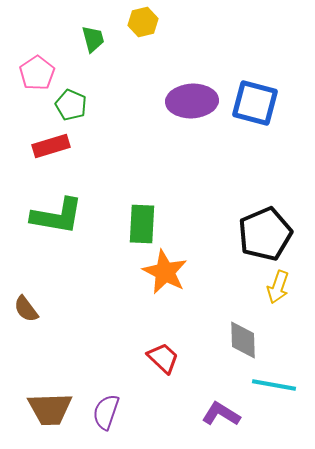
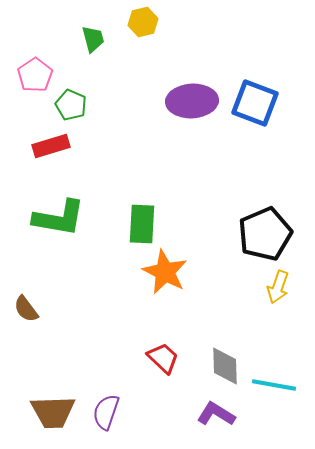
pink pentagon: moved 2 px left, 2 px down
blue square: rotated 6 degrees clockwise
green L-shape: moved 2 px right, 2 px down
gray diamond: moved 18 px left, 26 px down
brown trapezoid: moved 3 px right, 3 px down
purple L-shape: moved 5 px left
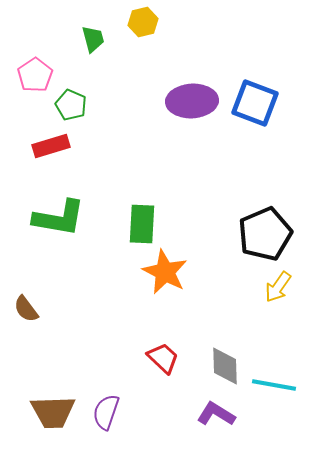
yellow arrow: rotated 16 degrees clockwise
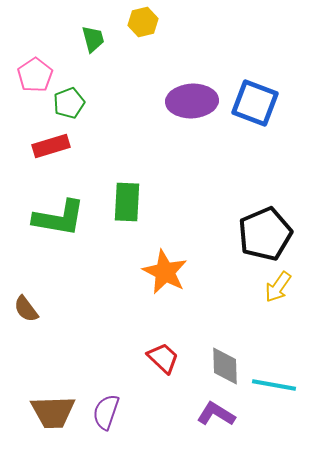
green pentagon: moved 2 px left, 2 px up; rotated 28 degrees clockwise
green rectangle: moved 15 px left, 22 px up
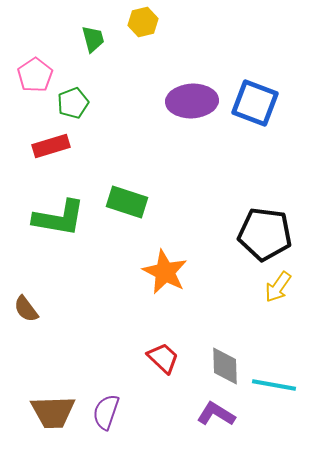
green pentagon: moved 4 px right
green rectangle: rotated 75 degrees counterclockwise
black pentagon: rotated 30 degrees clockwise
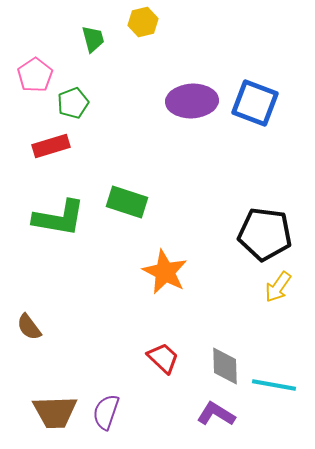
brown semicircle: moved 3 px right, 18 px down
brown trapezoid: moved 2 px right
